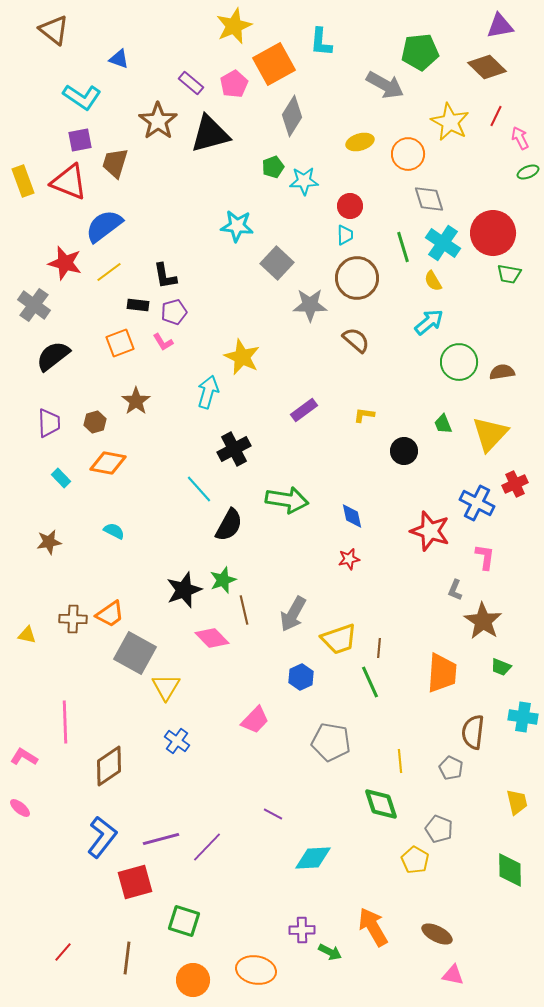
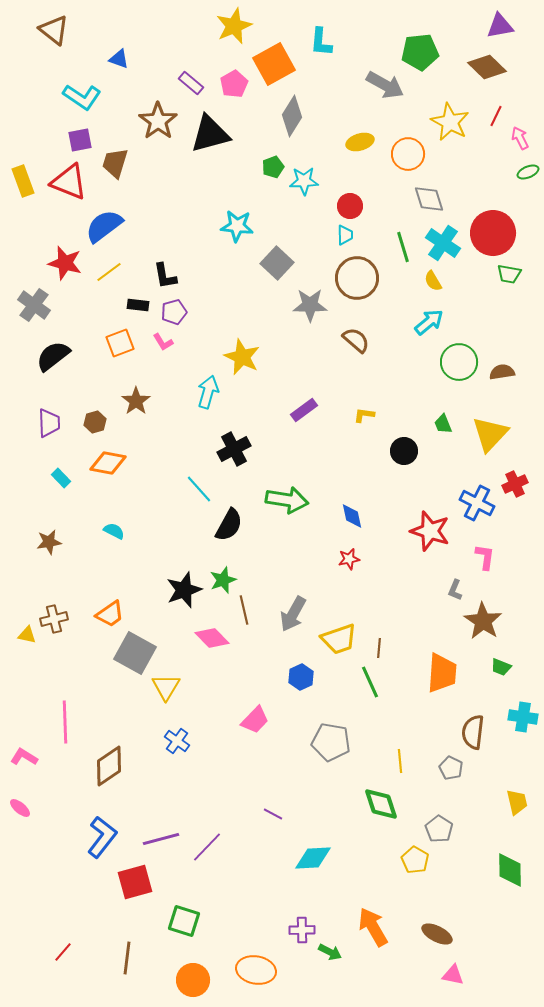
brown cross at (73, 619): moved 19 px left; rotated 16 degrees counterclockwise
gray pentagon at (439, 829): rotated 12 degrees clockwise
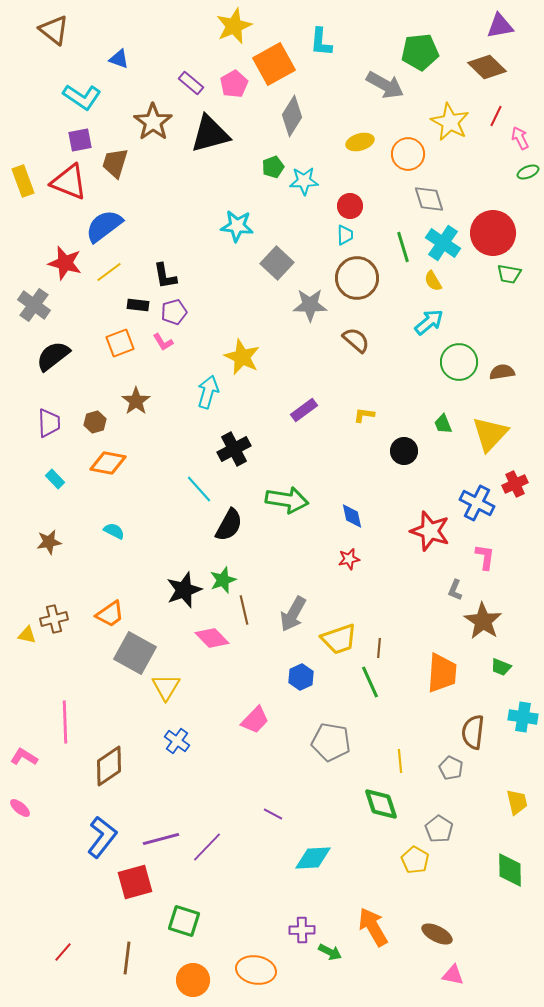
brown star at (158, 121): moved 5 px left, 1 px down
cyan rectangle at (61, 478): moved 6 px left, 1 px down
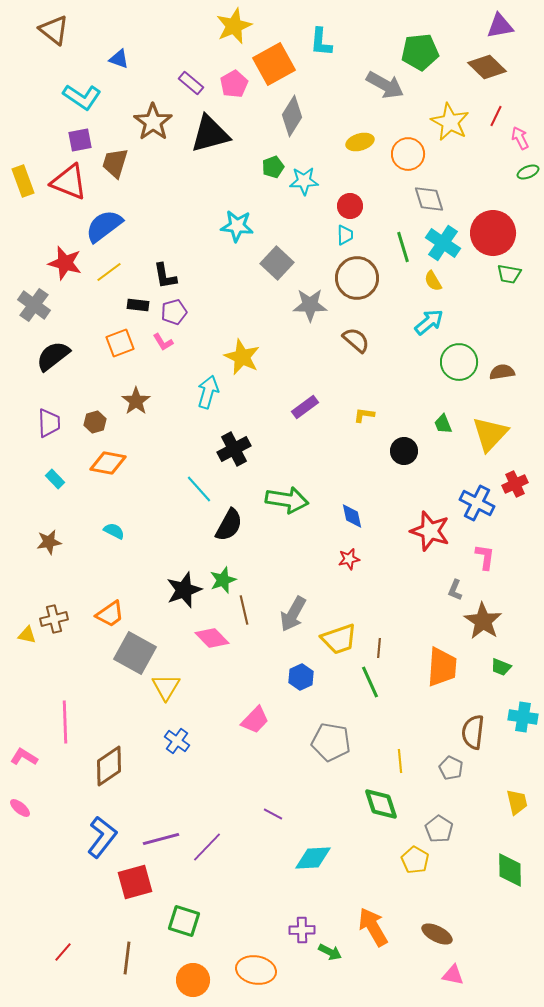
purple rectangle at (304, 410): moved 1 px right, 3 px up
orange trapezoid at (442, 673): moved 6 px up
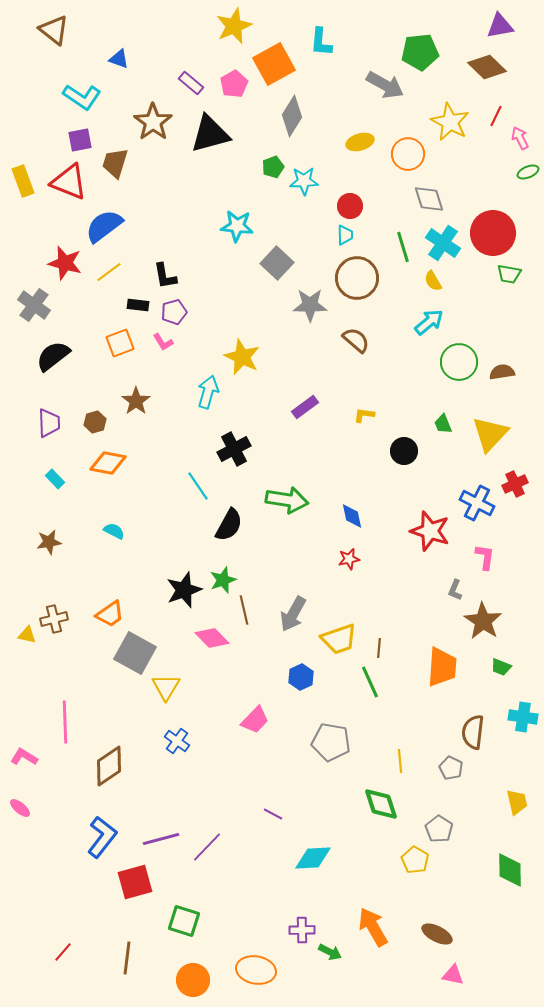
cyan line at (199, 489): moved 1 px left, 3 px up; rotated 8 degrees clockwise
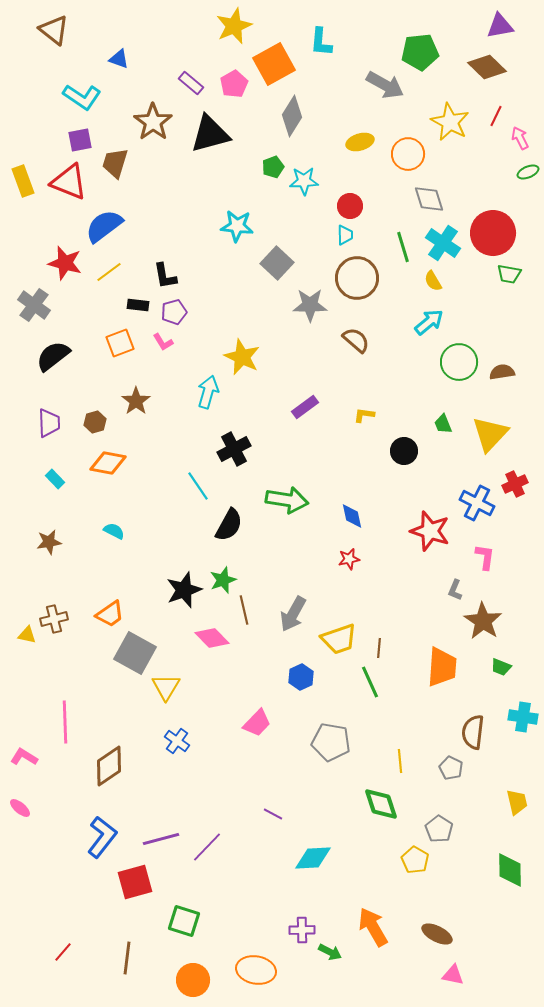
pink trapezoid at (255, 720): moved 2 px right, 3 px down
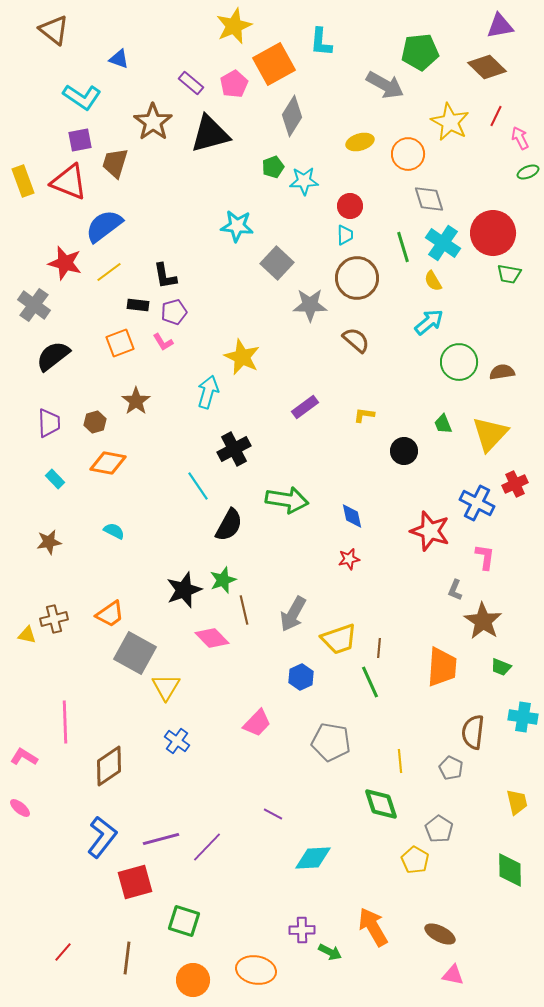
brown ellipse at (437, 934): moved 3 px right
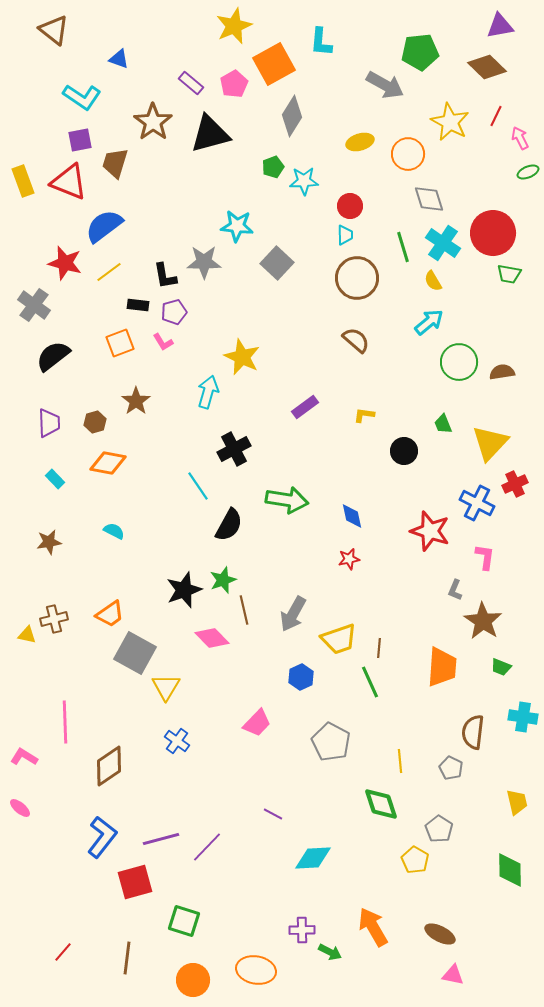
gray star at (310, 305): moved 106 px left, 43 px up
yellow triangle at (490, 434): moved 9 px down
gray pentagon at (331, 742): rotated 18 degrees clockwise
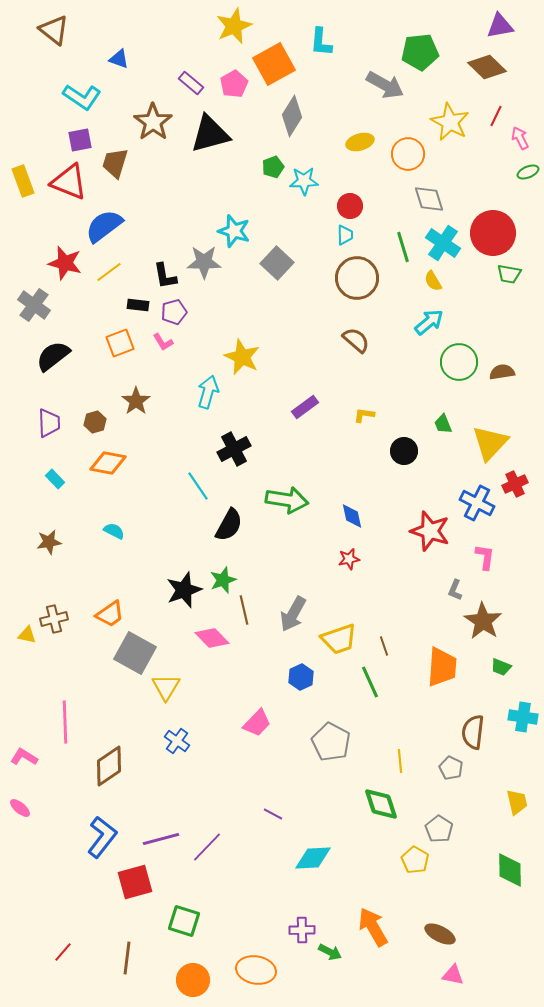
cyan star at (237, 226): moved 3 px left, 5 px down; rotated 12 degrees clockwise
brown line at (379, 648): moved 5 px right, 2 px up; rotated 24 degrees counterclockwise
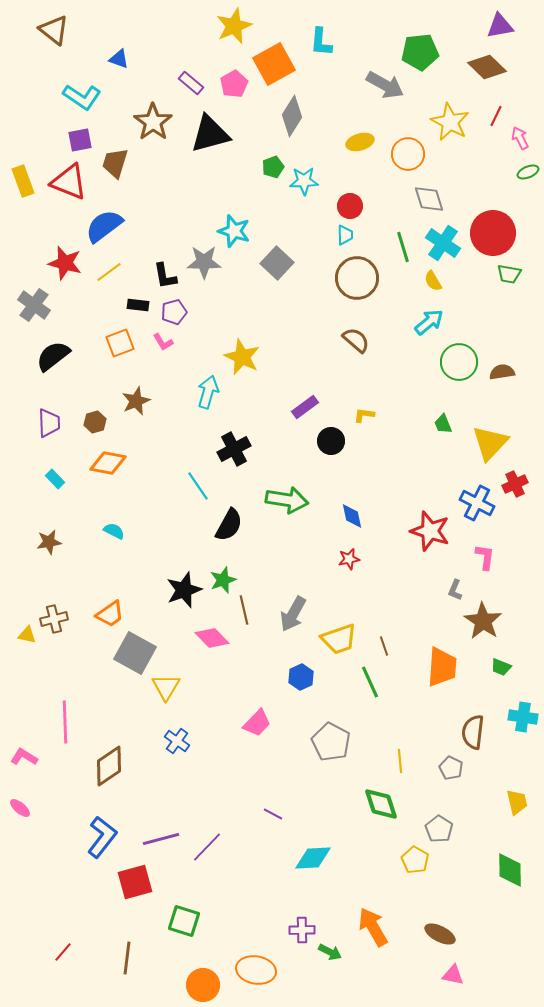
brown star at (136, 401): rotated 12 degrees clockwise
black circle at (404, 451): moved 73 px left, 10 px up
orange circle at (193, 980): moved 10 px right, 5 px down
